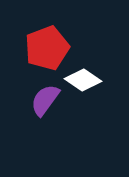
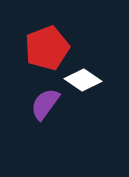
purple semicircle: moved 4 px down
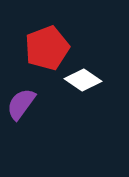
purple semicircle: moved 24 px left
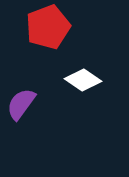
red pentagon: moved 1 px right, 21 px up
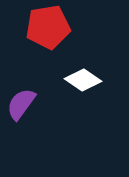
red pentagon: rotated 12 degrees clockwise
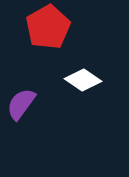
red pentagon: rotated 21 degrees counterclockwise
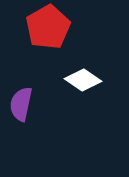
purple semicircle: rotated 24 degrees counterclockwise
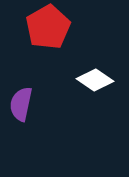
white diamond: moved 12 px right
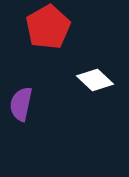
white diamond: rotated 9 degrees clockwise
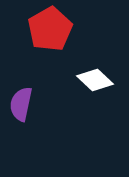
red pentagon: moved 2 px right, 2 px down
